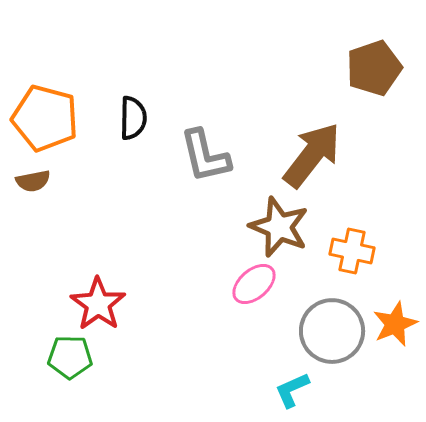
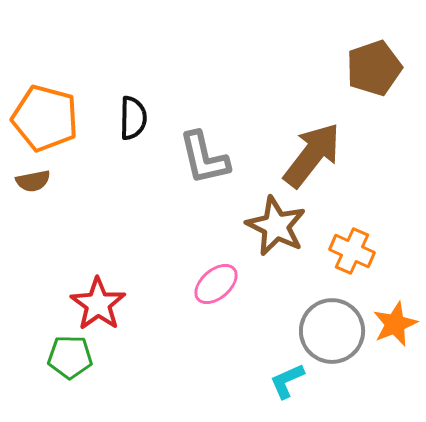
gray L-shape: moved 1 px left, 2 px down
brown star: moved 3 px left, 1 px up; rotated 4 degrees clockwise
orange cross: rotated 12 degrees clockwise
pink ellipse: moved 38 px left
cyan L-shape: moved 5 px left, 9 px up
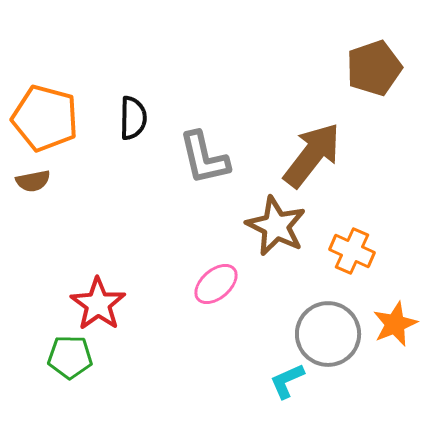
gray circle: moved 4 px left, 3 px down
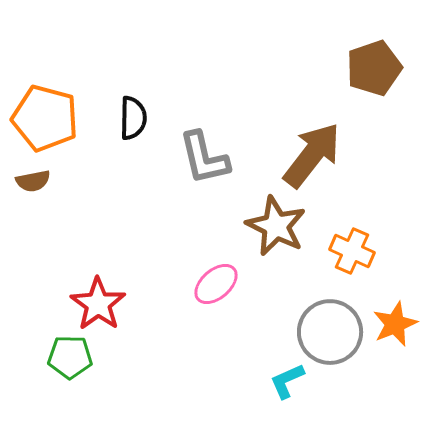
gray circle: moved 2 px right, 2 px up
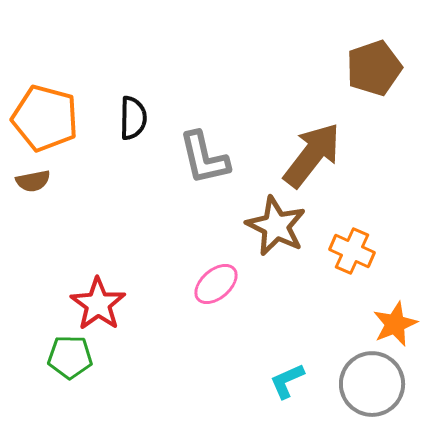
gray circle: moved 42 px right, 52 px down
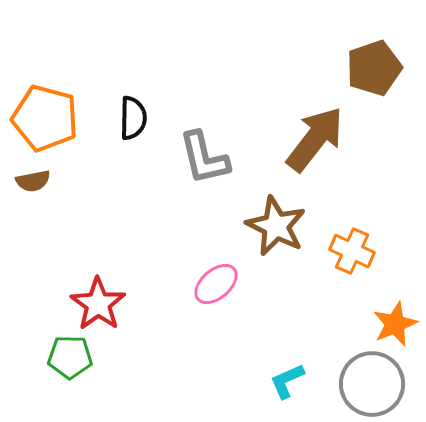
brown arrow: moved 3 px right, 16 px up
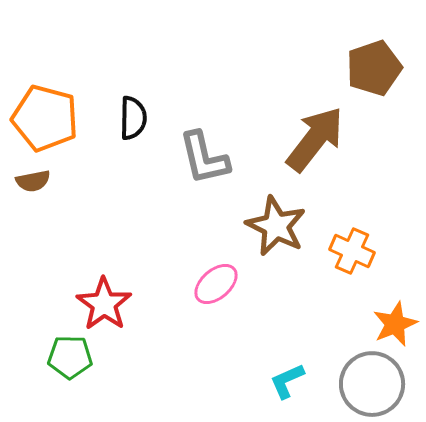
red star: moved 6 px right
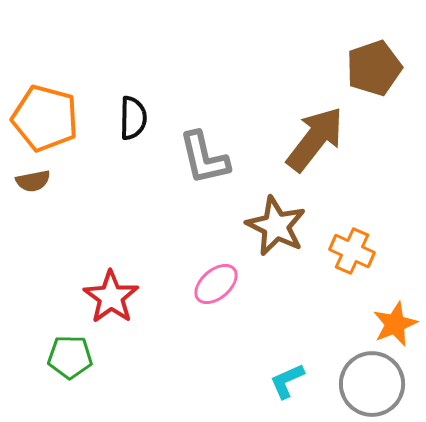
red star: moved 7 px right, 7 px up
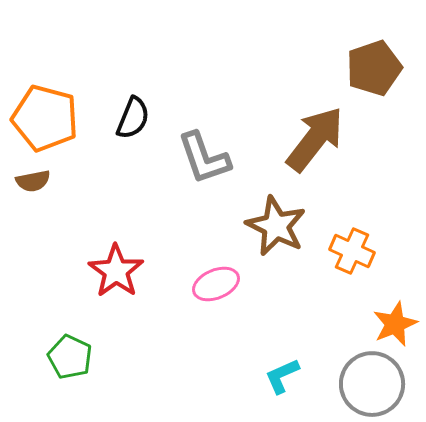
black semicircle: rotated 21 degrees clockwise
gray L-shape: rotated 6 degrees counterclockwise
pink ellipse: rotated 18 degrees clockwise
red star: moved 5 px right, 26 px up
green pentagon: rotated 24 degrees clockwise
cyan L-shape: moved 5 px left, 5 px up
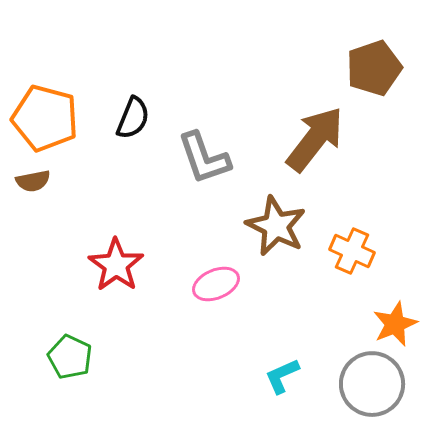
red star: moved 6 px up
